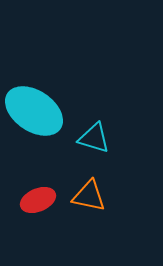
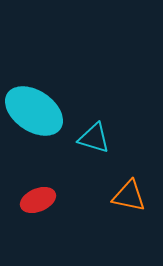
orange triangle: moved 40 px right
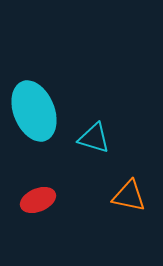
cyan ellipse: rotated 34 degrees clockwise
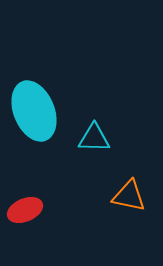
cyan triangle: rotated 16 degrees counterclockwise
red ellipse: moved 13 px left, 10 px down
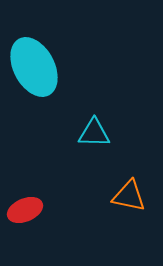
cyan ellipse: moved 44 px up; rotated 6 degrees counterclockwise
cyan triangle: moved 5 px up
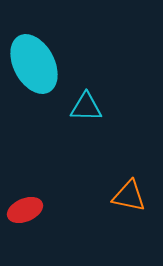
cyan ellipse: moved 3 px up
cyan triangle: moved 8 px left, 26 px up
